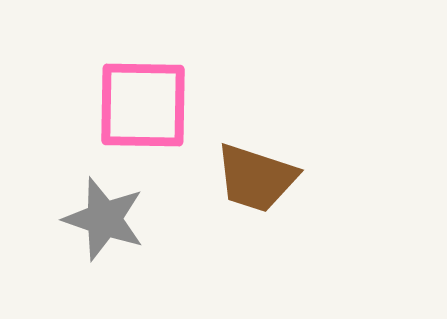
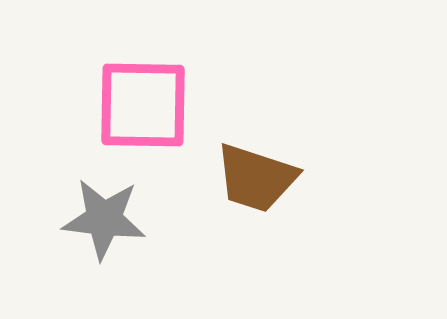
gray star: rotated 12 degrees counterclockwise
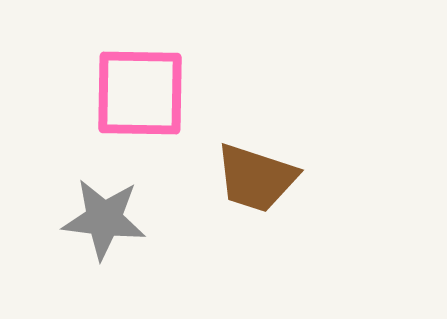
pink square: moved 3 px left, 12 px up
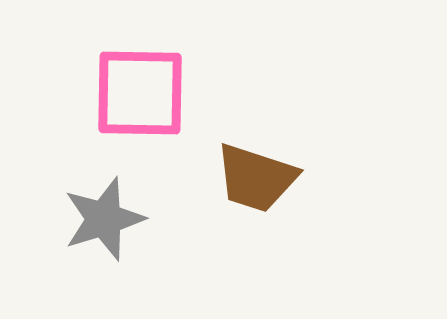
gray star: rotated 24 degrees counterclockwise
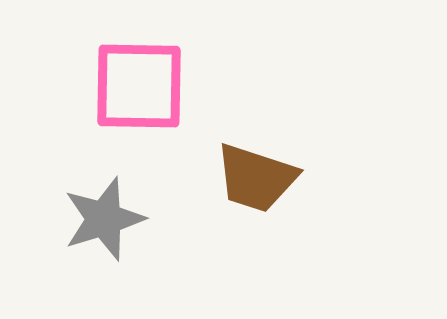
pink square: moved 1 px left, 7 px up
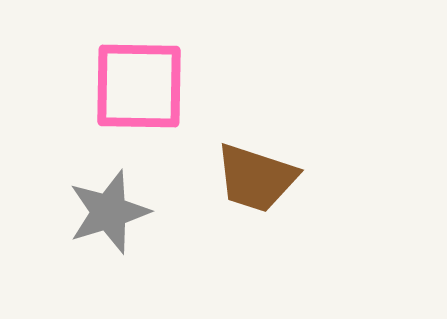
gray star: moved 5 px right, 7 px up
